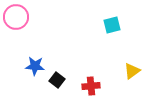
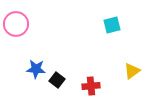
pink circle: moved 7 px down
blue star: moved 1 px right, 3 px down
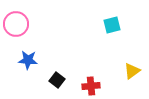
blue star: moved 8 px left, 9 px up
